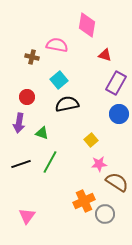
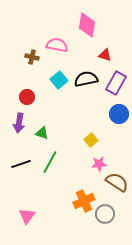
black semicircle: moved 19 px right, 25 px up
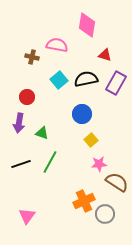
blue circle: moved 37 px left
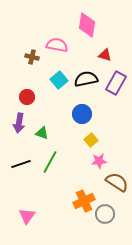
pink star: moved 3 px up
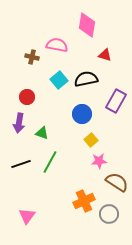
purple rectangle: moved 18 px down
gray circle: moved 4 px right
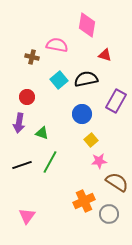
black line: moved 1 px right, 1 px down
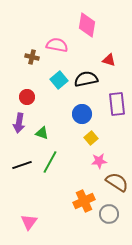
red triangle: moved 4 px right, 5 px down
purple rectangle: moved 1 px right, 3 px down; rotated 35 degrees counterclockwise
yellow square: moved 2 px up
pink triangle: moved 2 px right, 6 px down
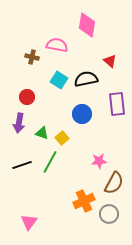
red triangle: moved 1 px right, 1 px down; rotated 24 degrees clockwise
cyan square: rotated 18 degrees counterclockwise
yellow square: moved 29 px left
brown semicircle: moved 3 px left, 1 px down; rotated 85 degrees clockwise
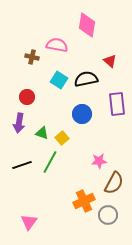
gray circle: moved 1 px left, 1 px down
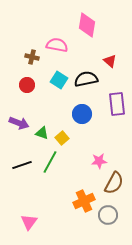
red circle: moved 12 px up
purple arrow: rotated 78 degrees counterclockwise
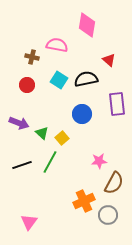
red triangle: moved 1 px left, 1 px up
green triangle: rotated 24 degrees clockwise
